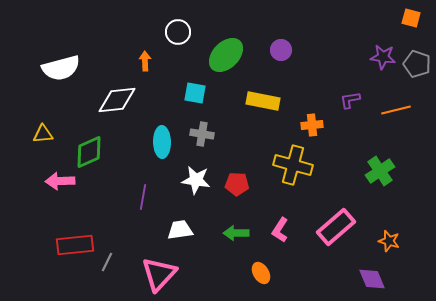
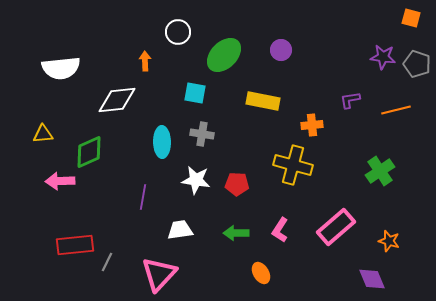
green ellipse: moved 2 px left
white semicircle: rotated 9 degrees clockwise
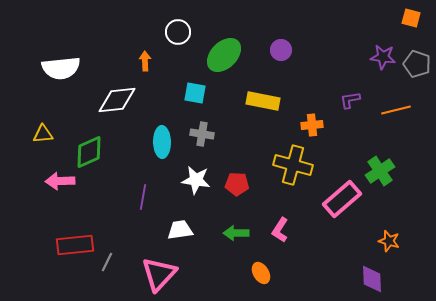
pink rectangle: moved 6 px right, 28 px up
purple diamond: rotated 20 degrees clockwise
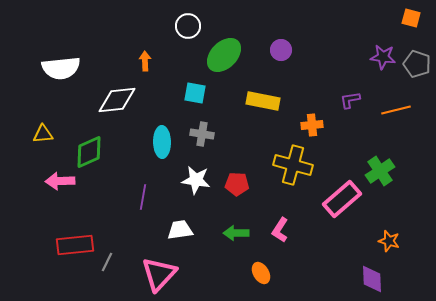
white circle: moved 10 px right, 6 px up
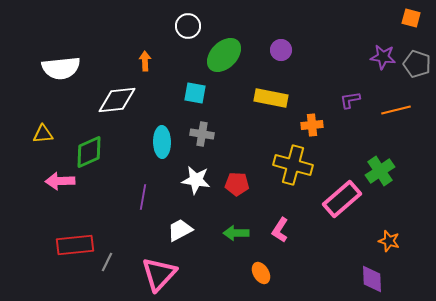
yellow rectangle: moved 8 px right, 3 px up
white trapezoid: rotated 20 degrees counterclockwise
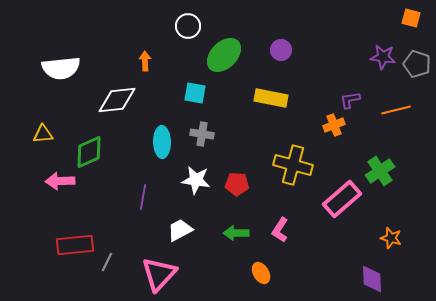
orange cross: moved 22 px right; rotated 15 degrees counterclockwise
orange star: moved 2 px right, 3 px up
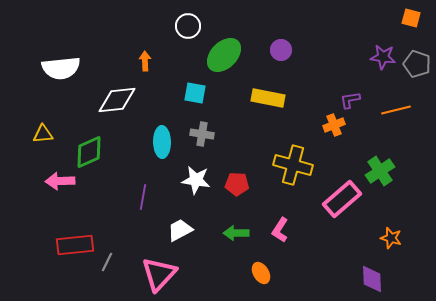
yellow rectangle: moved 3 px left
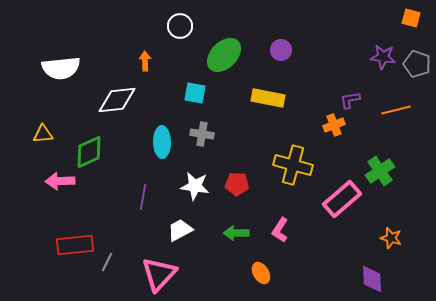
white circle: moved 8 px left
white star: moved 1 px left, 6 px down
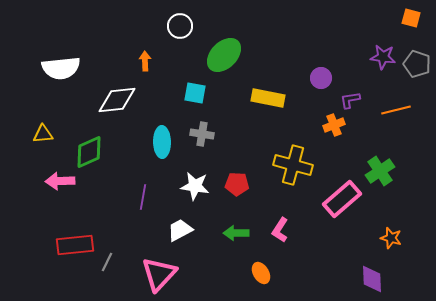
purple circle: moved 40 px right, 28 px down
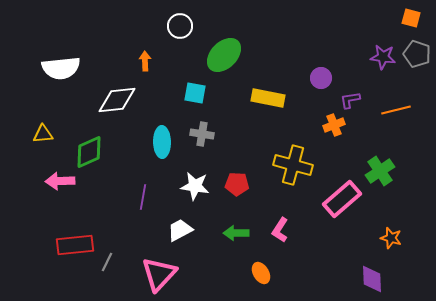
gray pentagon: moved 10 px up
